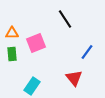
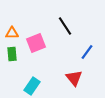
black line: moved 7 px down
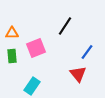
black line: rotated 66 degrees clockwise
pink square: moved 5 px down
green rectangle: moved 2 px down
red triangle: moved 4 px right, 4 px up
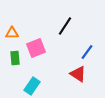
green rectangle: moved 3 px right, 2 px down
red triangle: rotated 18 degrees counterclockwise
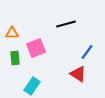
black line: moved 1 px right, 2 px up; rotated 42 degrees clockwise
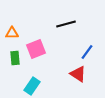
pink square: moved 1 px down
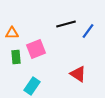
blue line: moved 1 px right, 21 px up
green rectangle: moved 1 px right, 1 px up
